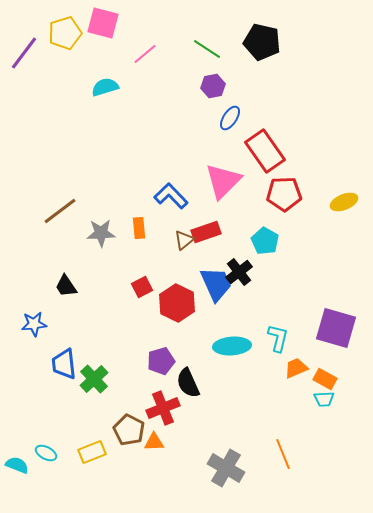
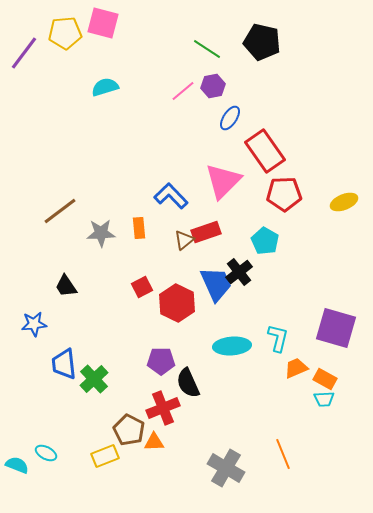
yellow pentagon at (65, 33): rotated 12 degrees clockwise
pink line at (145, 54): moved 38 px right, 37 px down
purple pentagon at (161, 361): rotated 16 degrees clockwise
yellow rectangle at (92, 452): moved 13 px right, 4 px down
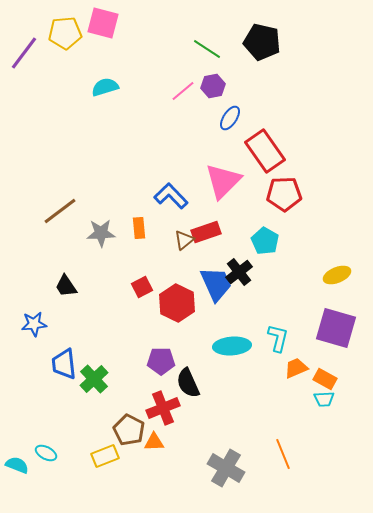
yellow ellipse at (344, 202): moved 7 px left, 73 px down
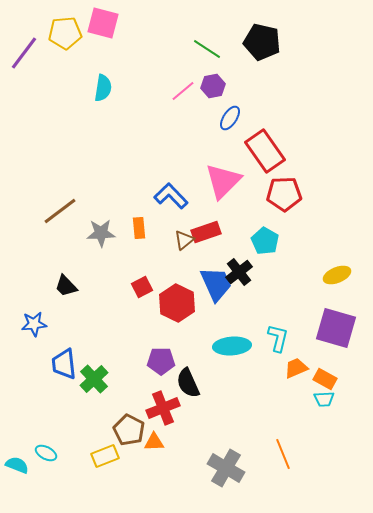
cyan semicircle at (105, 87): moved 2 px left, 1 px down; rotated 116 degrees clockwise
black trapezoid at (66, 286): rotated 10 degrees counterclockwise
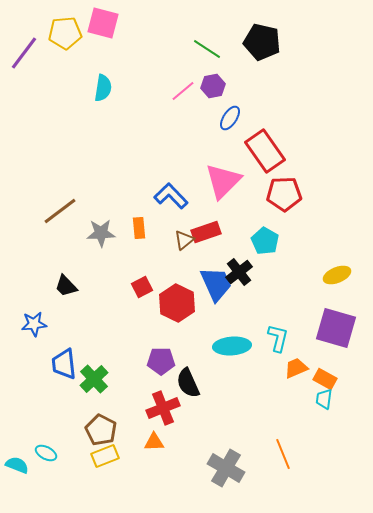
cyan trapezoid at (324, 399): rotated 100 degrees clockwise
brown pentagon at (129, 430): moved 28 px left
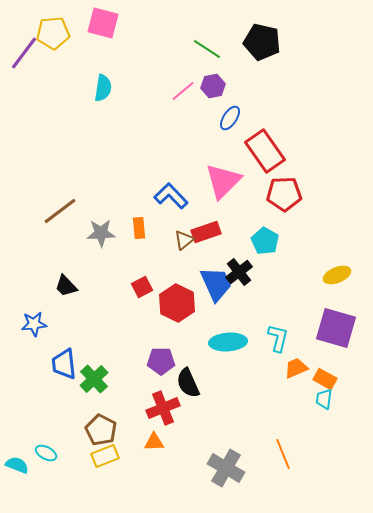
yellow pentagon at (65, 33): moved 12 px left
cyan ellipse at (232, 346): moved 4 px left, 4 px up
